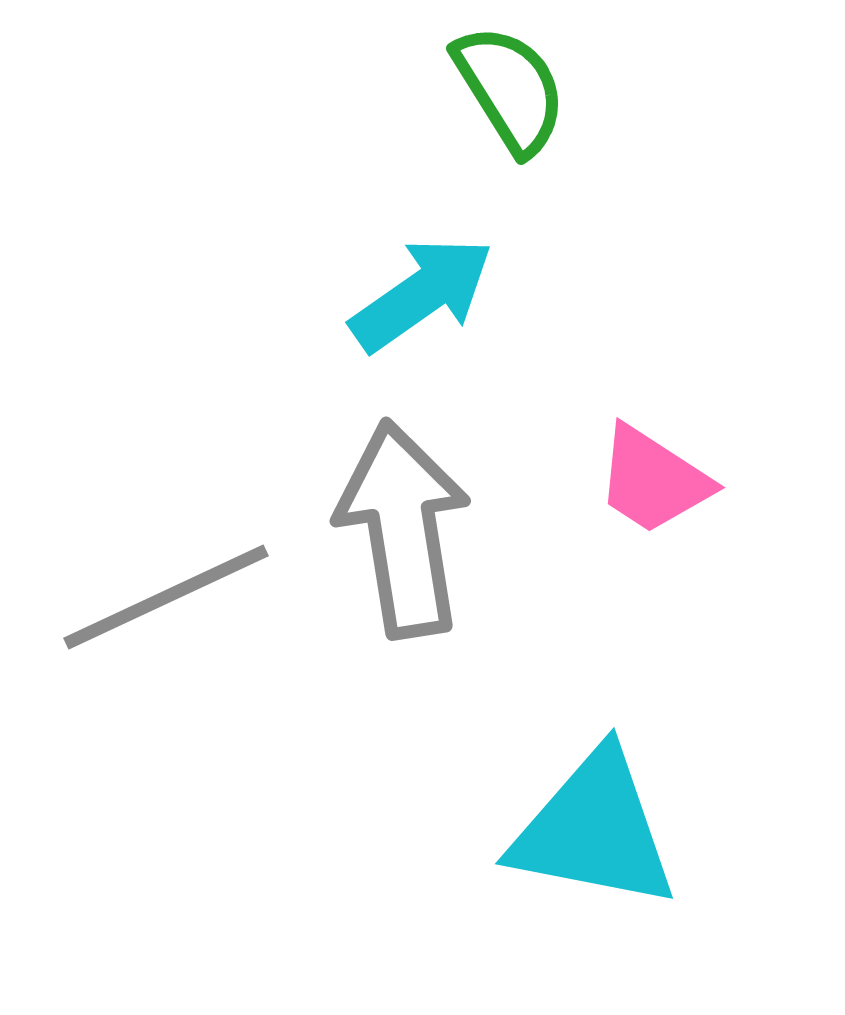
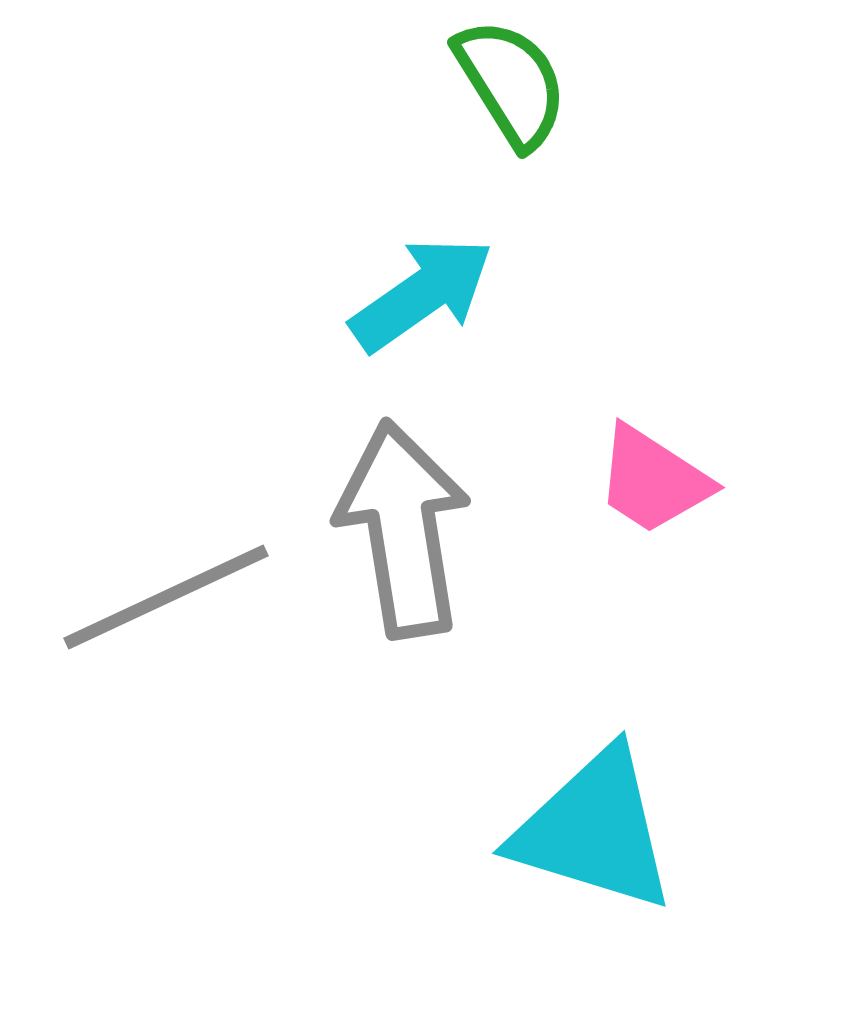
green semicircle: moved 1 px right, 6 px up
cyan triangle: rotated 6 degrees clockwise
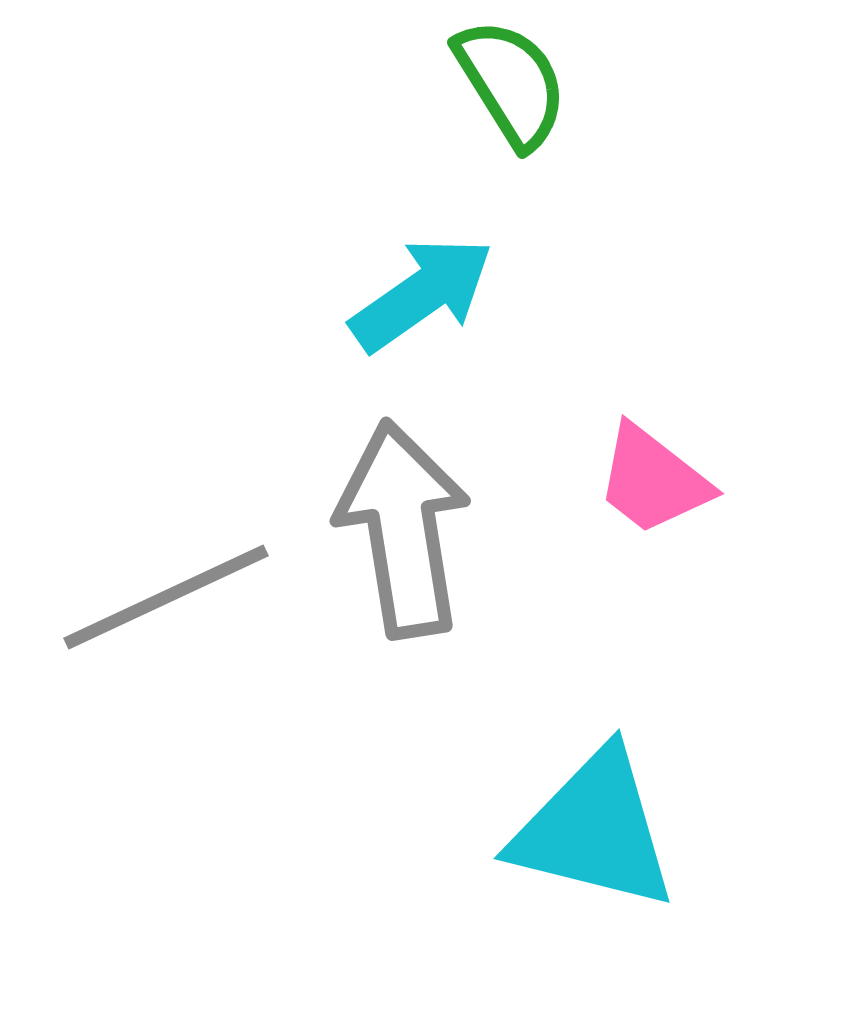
pink trapezoid: rotated 5 degrees clockwise
cyan triangle: rotated 3 degrees counterclockwise
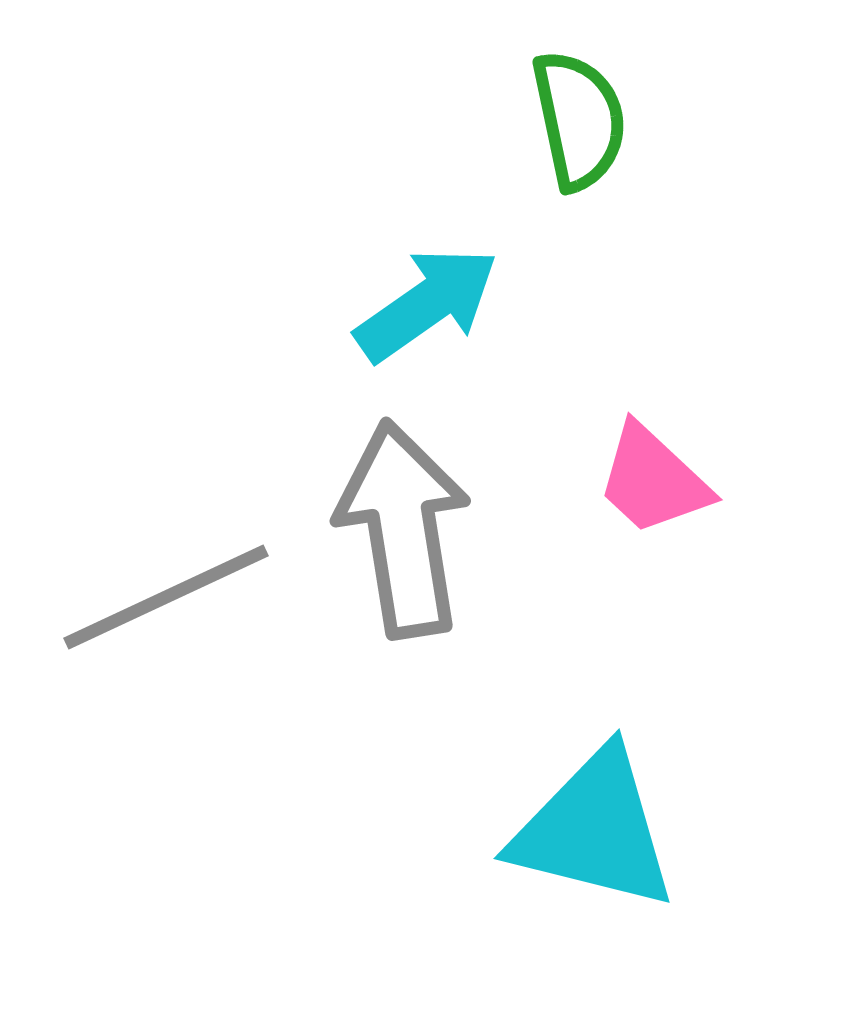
green semicircle: moved 68 px right, 37 px down; rotated 20 degrees clockwise
cyan arrow: moved 5 px right, 10 px down
pink trapezoid: rotated 5 degrees clockwise
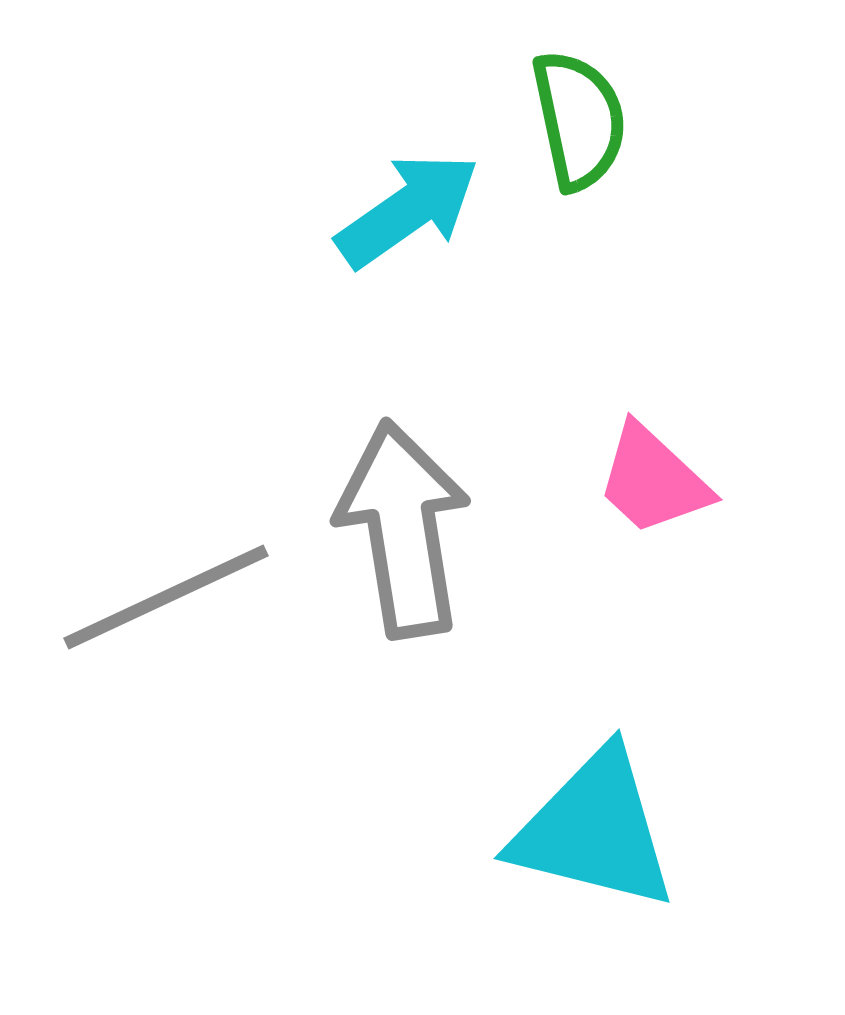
cyan arrow: moved 19 px left, 94 px up
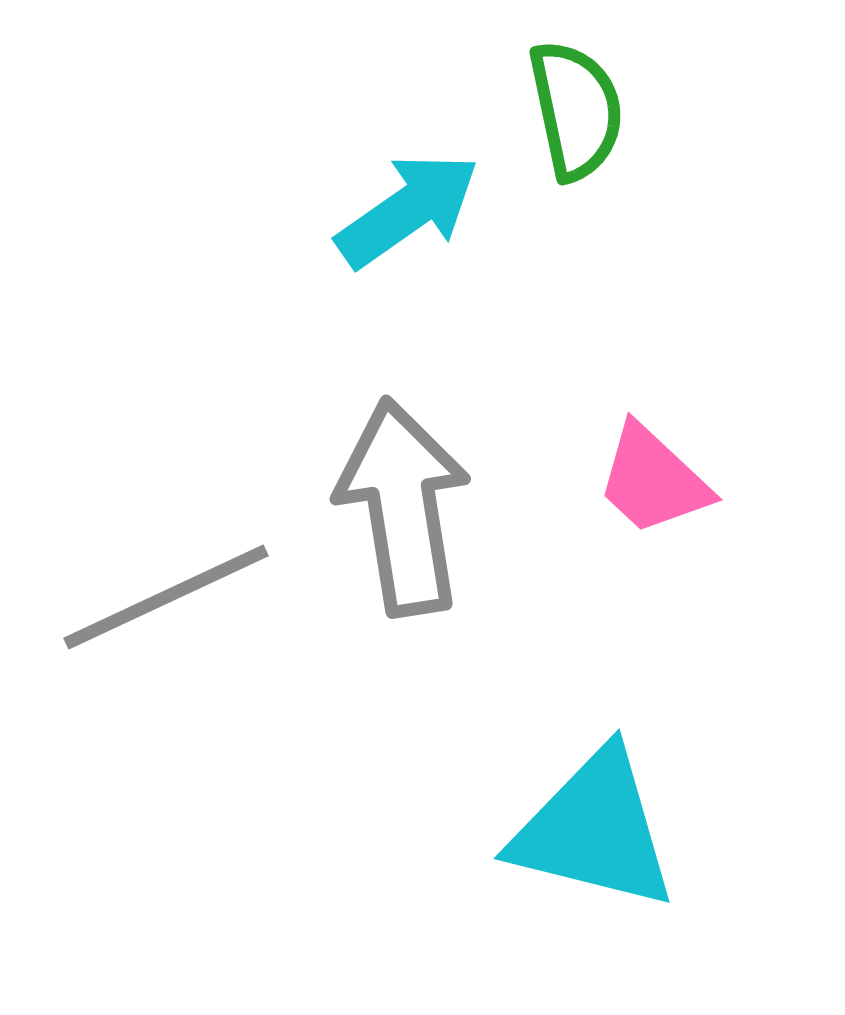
green semicircle: moved 3 px left, 10 px up
gray arrow: moved 22 px up
